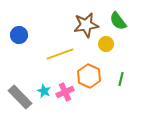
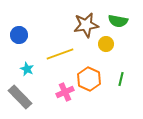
green semicircle: rotated 42 degrees counterclockwise
orange hexagon: moved 3 px down
cyan star: moved 17 px left, 22 px up
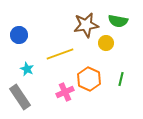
yellow circle: moved 1 px up
gray rectangle: rotated 10 degrees clockwise
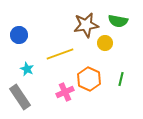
yellow circle: moved 1 px left
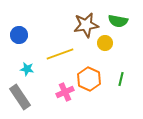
cyan star: rotated 16 degrees counterclockwise
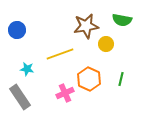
green semicircle: moved 4 px right, 1 px up
brown star: moved 1 px down
blue circle: moved 2 px left, 5 px up
yellow circle: moved 1 px right, 1 px down
pink cross: moved 1 px down
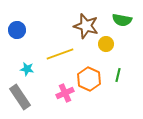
brown star: rotated 25 degrees clockwise
green line: moved 3 px left, 4 px up
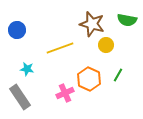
green semicircle: moved 5 px right
brown star: moved 6 px right, 2 px up
yellow circle: moved 1 px down
yellow line: moved 6 px up
green line: rotated 16 degrees clockwise
